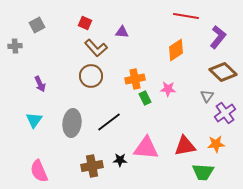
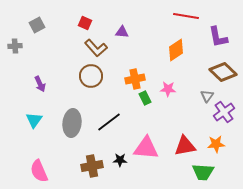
purple L-shape: rotated 130 degrees clockwise
purple cross: moved 1 px left, 1 px up
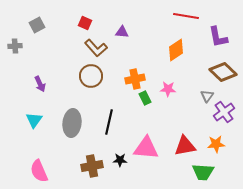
black line: rotated 40 degrees counterclockwise
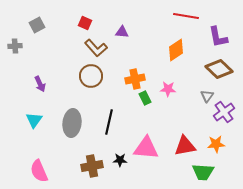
brown diamond: moved 4 px left, 3 px up
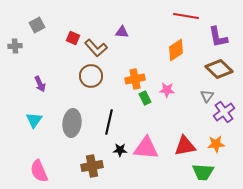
red square: moved 12 px left, 15 px down
pink star: moved 1 px left, 1 px down
black star: moved 10 px up
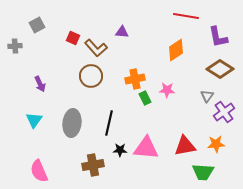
brown diamond: moved 1 px right; rotated 12 degrees counterclockwise
black line: moved 1 px down
brown cross: moved 1 px right, 1 px up
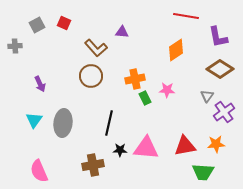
red square: moved 9 px left, 15 px up
gray ellipse: moved 9 px left
